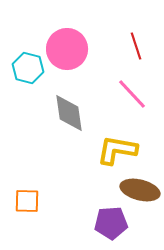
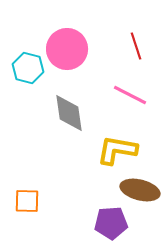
pink line: moved 2 px left, 1 px down; rotated 20 degrees counterclockwise
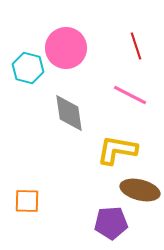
pink circle: moved 1 px left, 1 px up
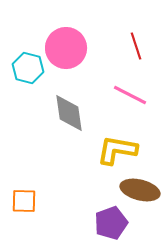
orange square: moved 3 px left
purple pentagon: rotated 16 degrees counterclockwise
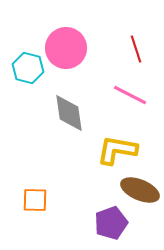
red line: moved 3 px down
brown ellipse: rotated 9 degrees clockwise
orange square: moved 11 px right, 1 px up
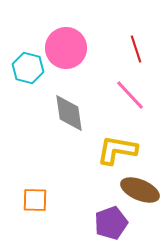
pink line: rotated 20 degrees clockwise
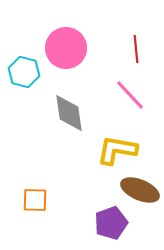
red line: rotated 12 degrees clockwise
cyan hexagon: moved 4 px left, 4 px down
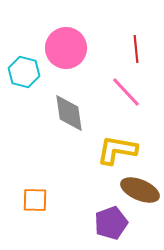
pink line: moved 4 px left, 3 px up
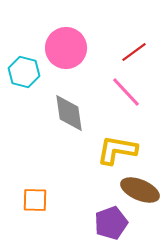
red line: moved 2 px left, 3 px down; rotated 60 degrees clockwise
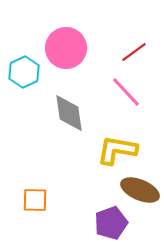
cyan hexagon: rotated 20 degrees clockwise
